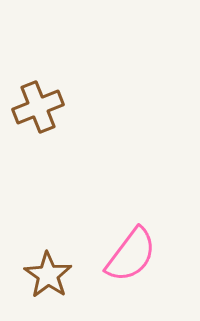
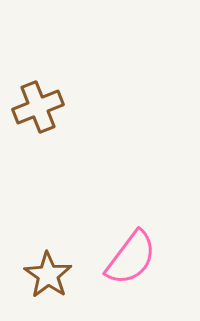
pink semicircle: moved 3 px down
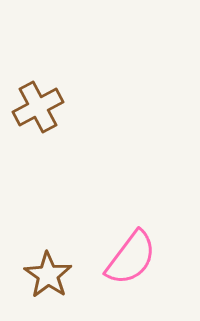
brown cross: rotated 6 degrees counterclockwise
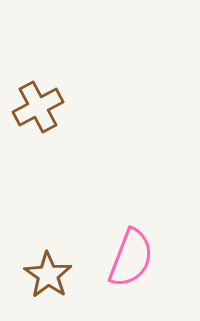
pink semicircle: rotated 16 degrees counterclockwise
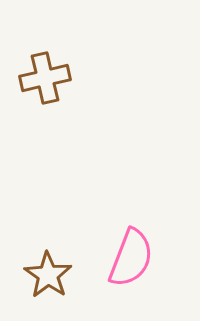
brown cross: moved 7 px right, 29 px up; rotated 15 degrees clockwise
